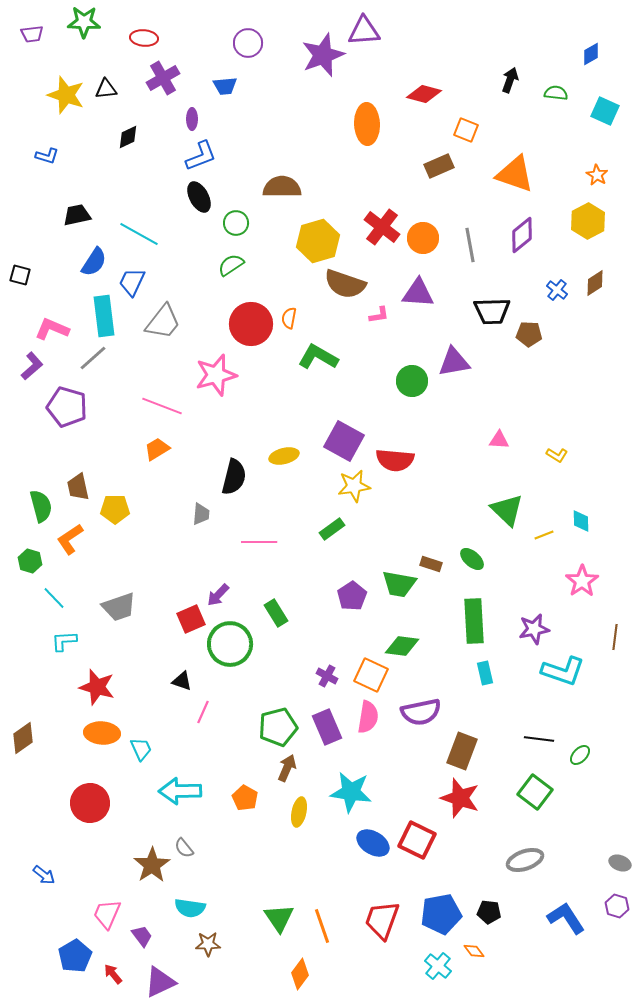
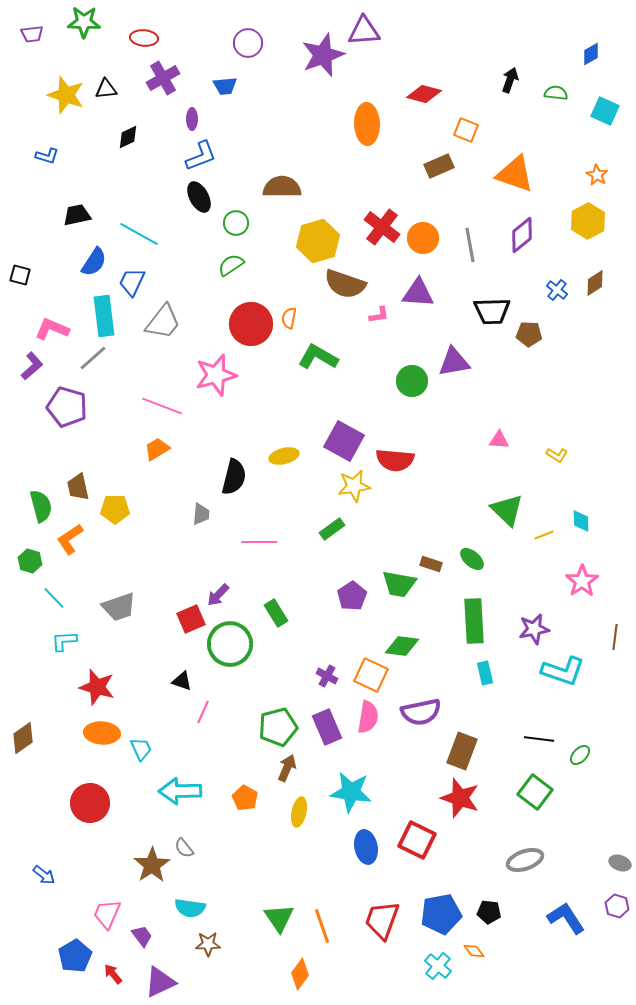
blue ellipse at (373, 843): moved 7 px left, 4 px down; rotated 48 degrees clockwise
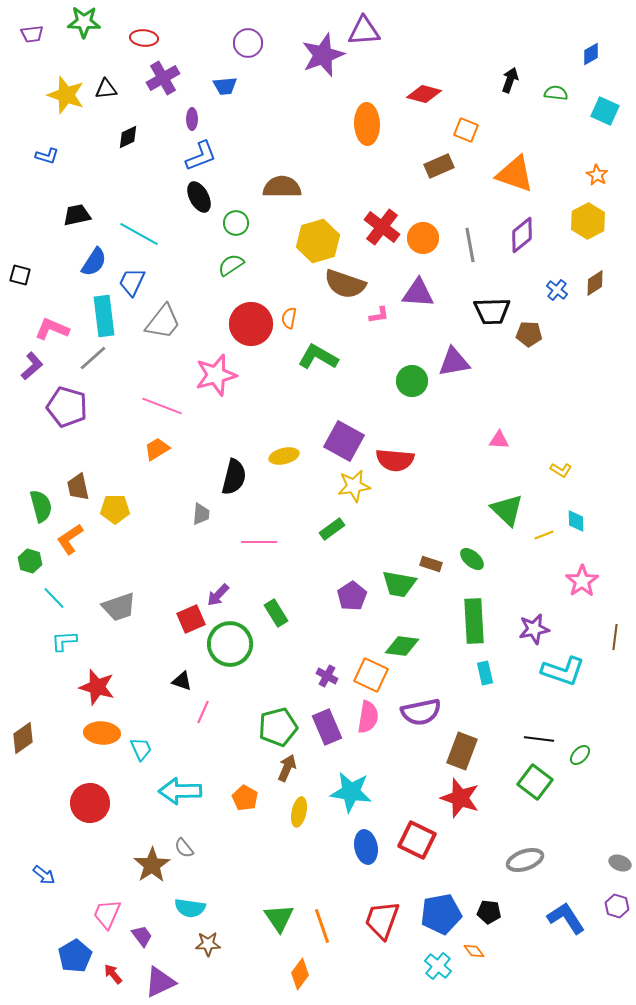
yellow L-shape at (557, 455): moved 4 px right, 15 px down
cyan diamond at (581, 521): moved 5 px left
green square at (535, 792): moved 10 px up
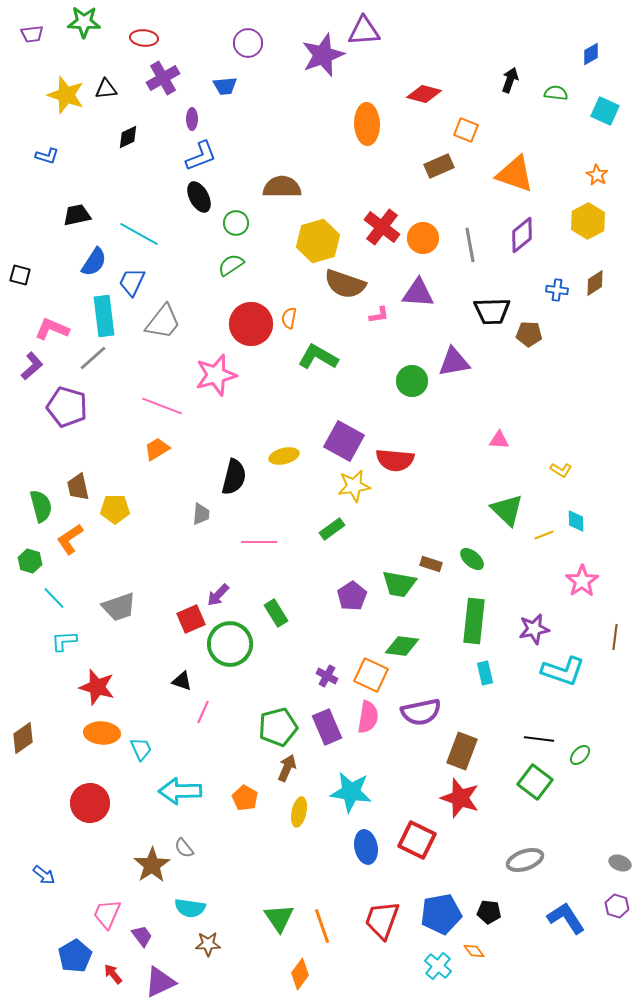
blue cross at (557, 290): rotated 30 degrees counterclockwise
green rectangle at (474, 621): rotated 9 degrees clockwise
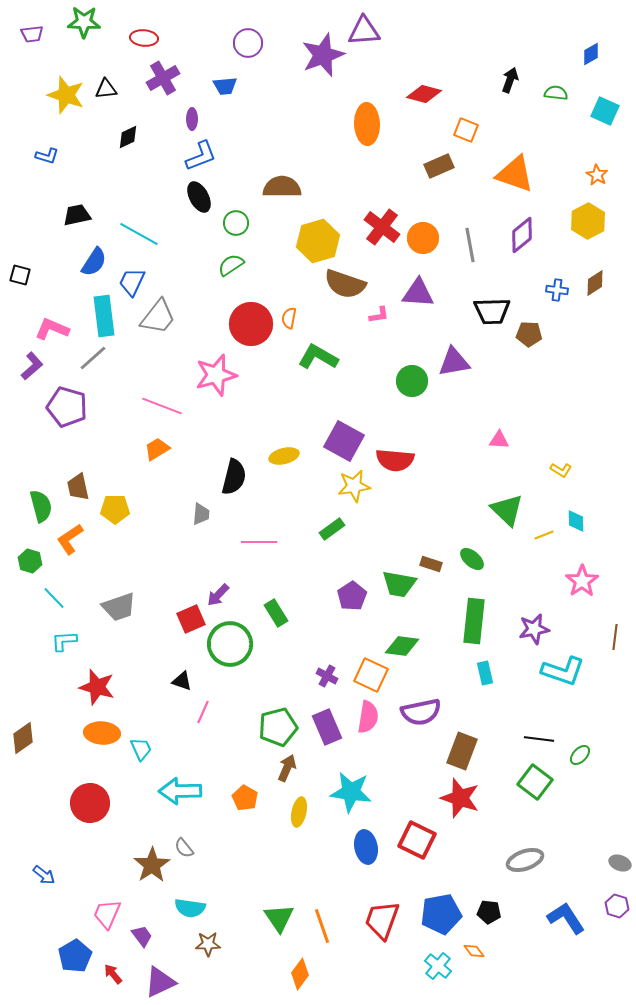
gray trapezoid at (163, 322): moved 5 px left, 5 px up
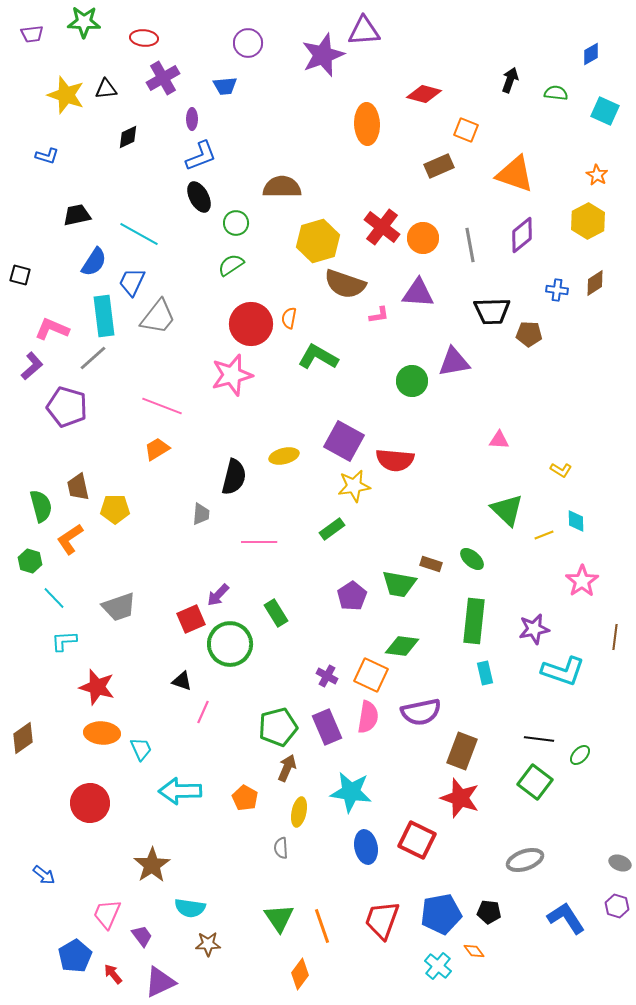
pink star at (216, 375): moved 16 px right
gray semicircle at (184, 848): moved 97 px right; rotated 35 degrees clockwise
